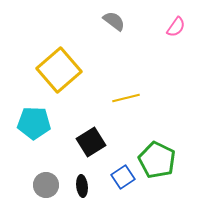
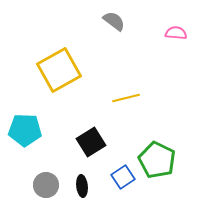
pink semicircle: moved 6 px down; rotated 120 degrees counterclockwise
yellow square: rotated 12 degrees clockwise
cyan pentagon: moved 9 px left, 7 px down
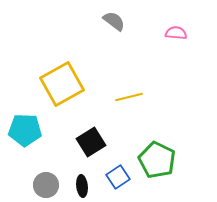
yellow square: moved 3 px right, 14 px down
yellow line: moved 3 px right, 1 px up
blue square: moved 5 px left
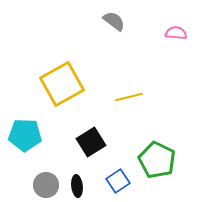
cyan pentagon: moved 5 px down
blue square: moved 4 px down
black ellipse: moved 5 px left
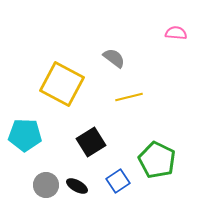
gray semicircle: moved 37 px down
yellow square: rotated 33 degrees counterclockwise
black ellipse: rotated 55 degrees counterclockwise
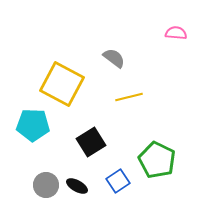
cyan pentagon: moved 8 px right, 10 px up
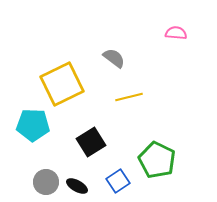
yellow square: rotated 36 degrees clockwise
gray circle: moved 3 px up
